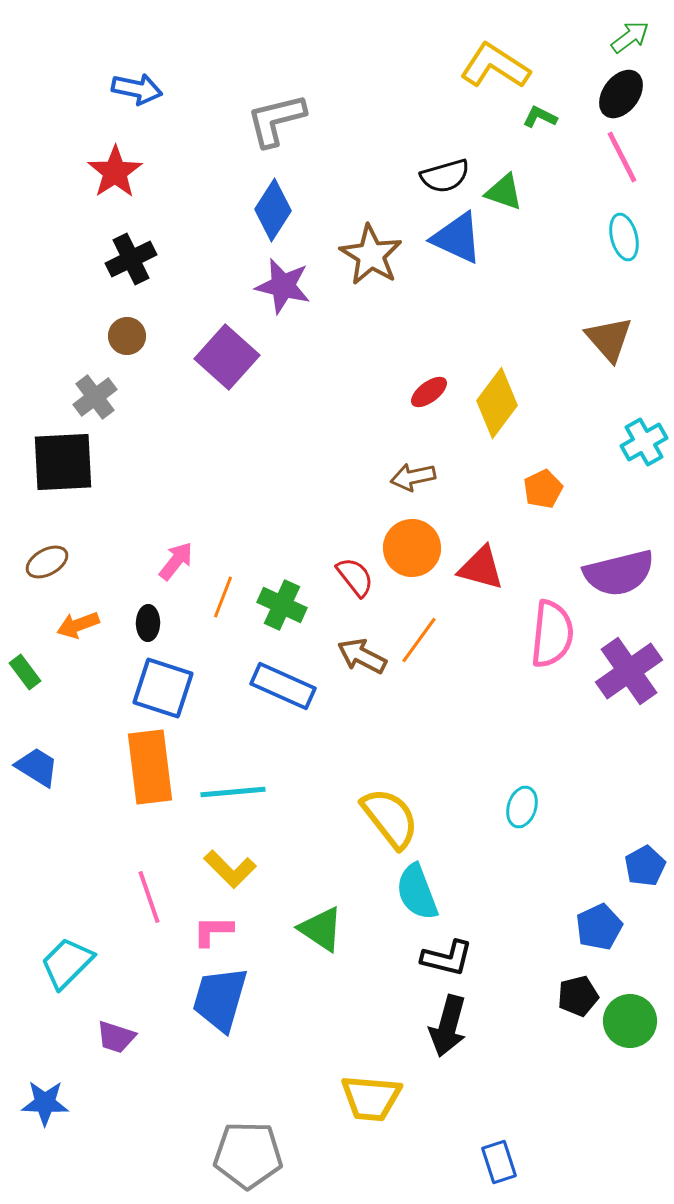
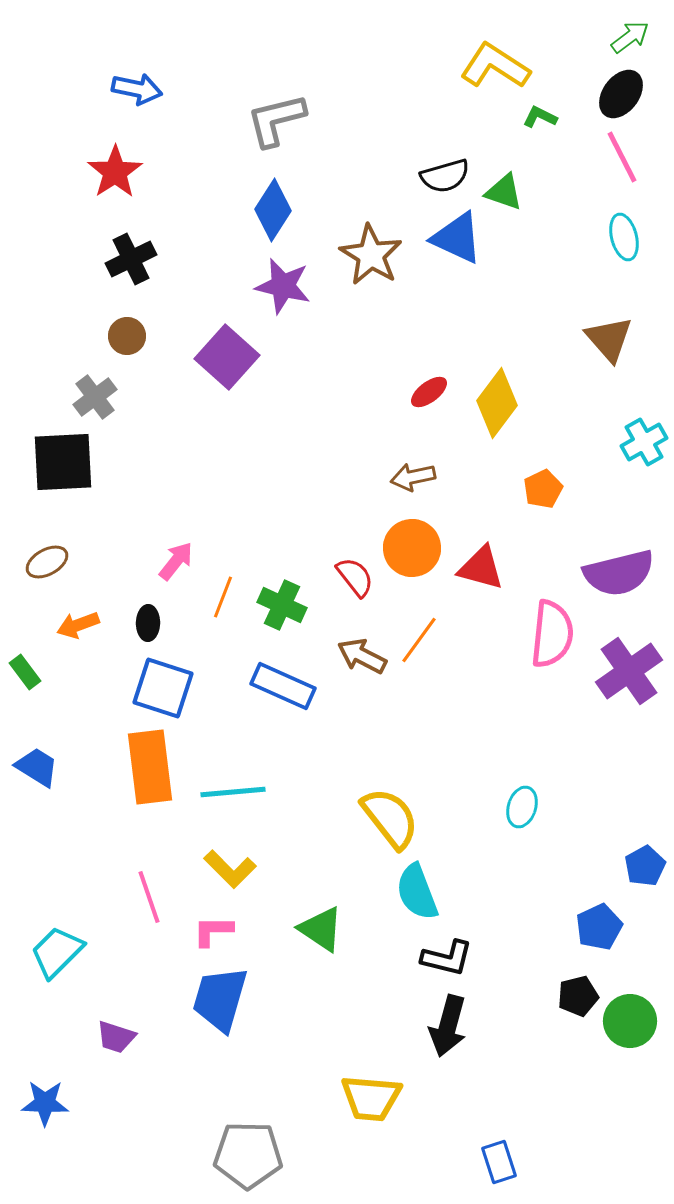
cyan trapezoid at (67, 963): moved 10 px left, 11 px up
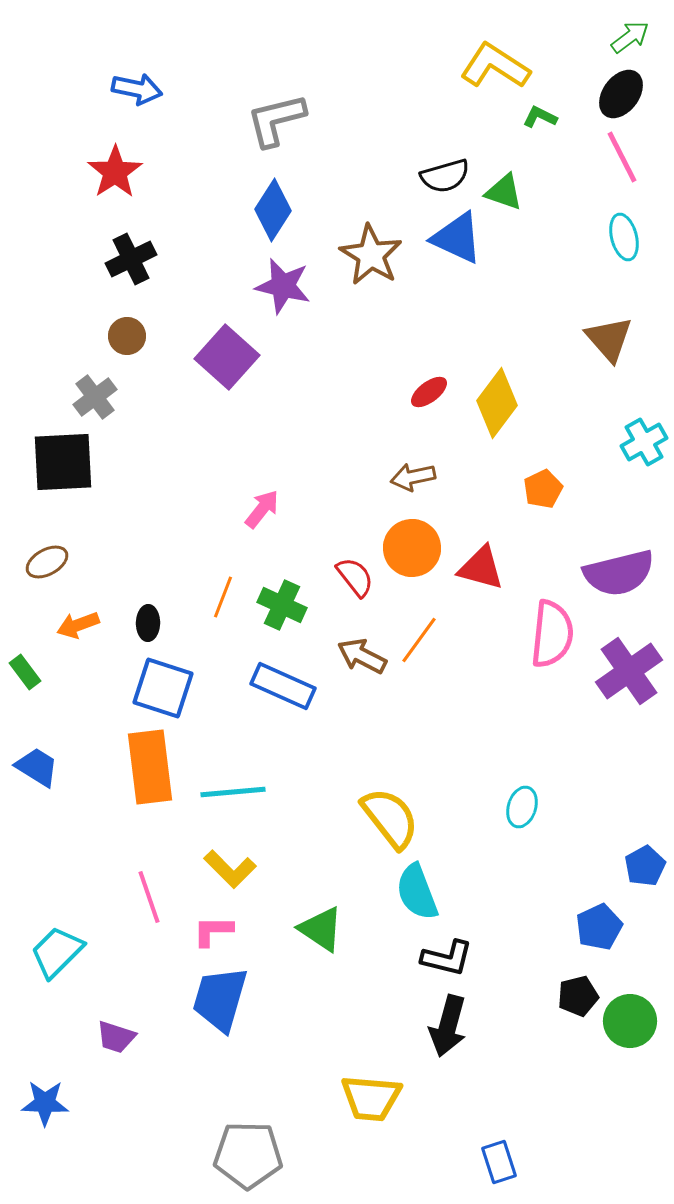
pink arrow at (176, 561): moved 86 px right, 52 px up
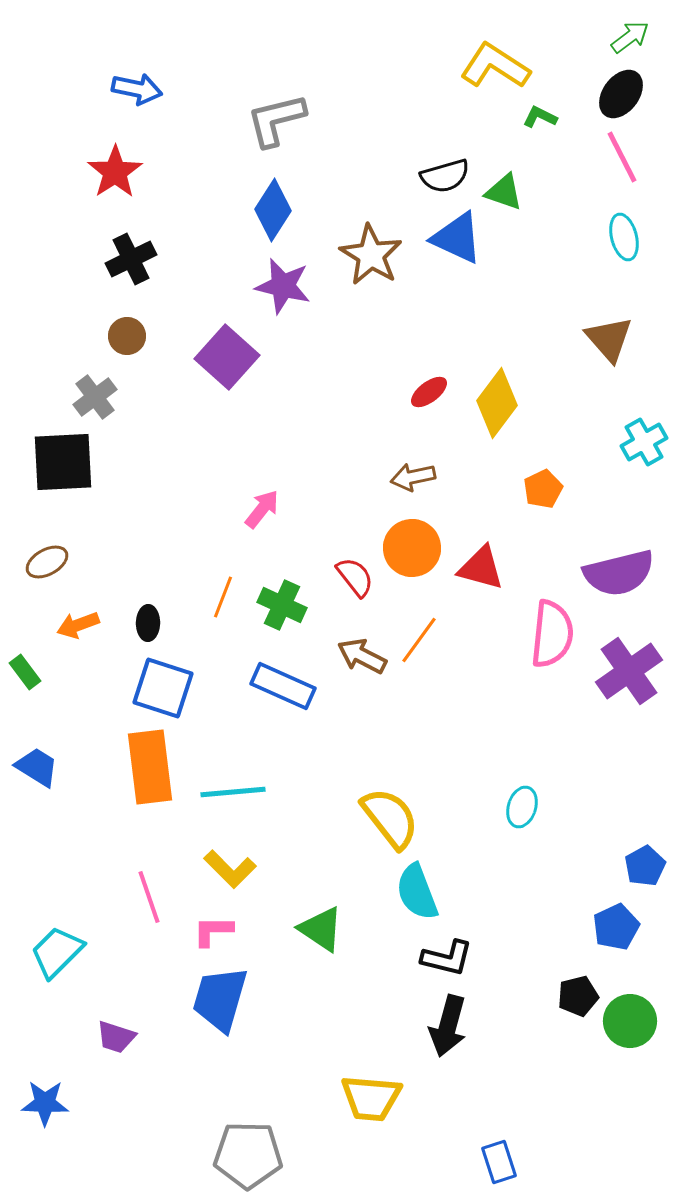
blue pentagon at (599, 927): moved 17 px right
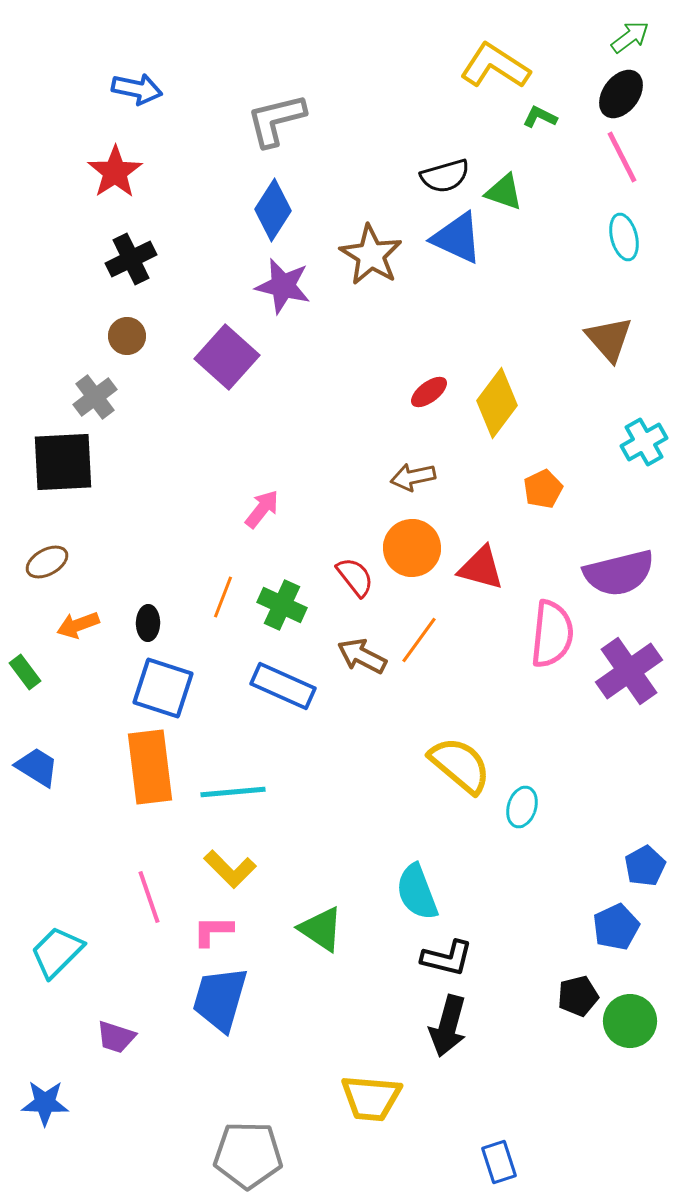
yellow semicircle at (390, 818): moved 70 px right, 53 px up; rotated 12 degrees counterclockwise
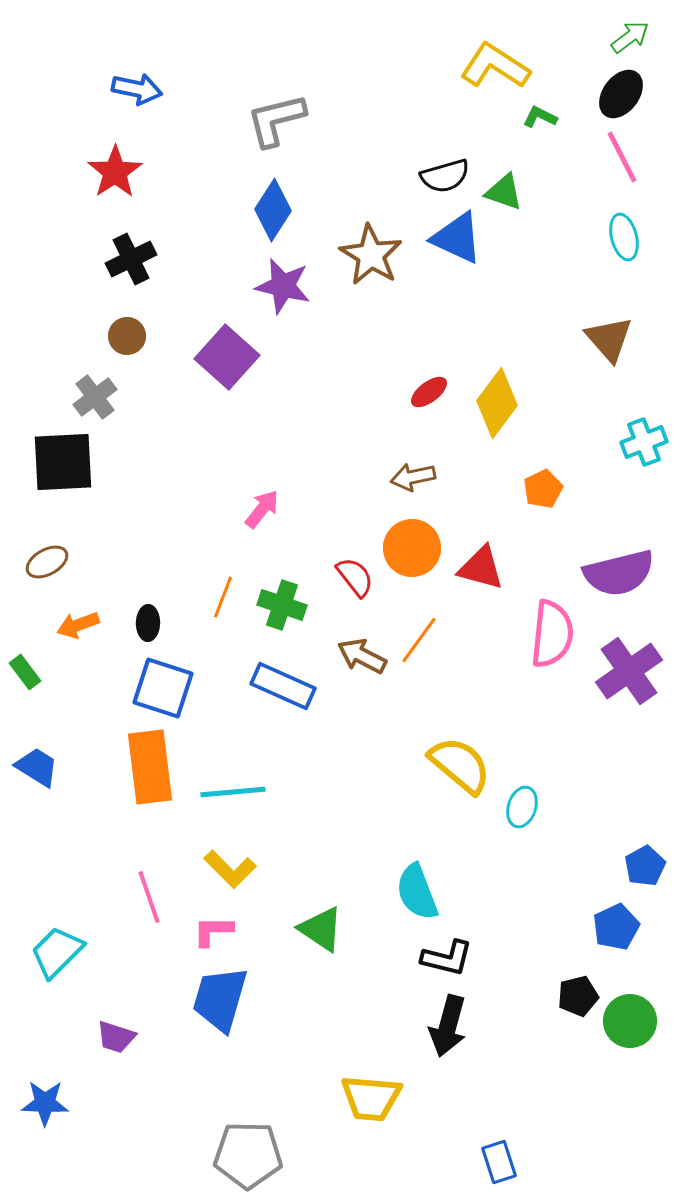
cyan cross at (644, 442): rotated 9 degrees clockwise
green cross at (282, 605): rotated 6 degrees counterclockwise
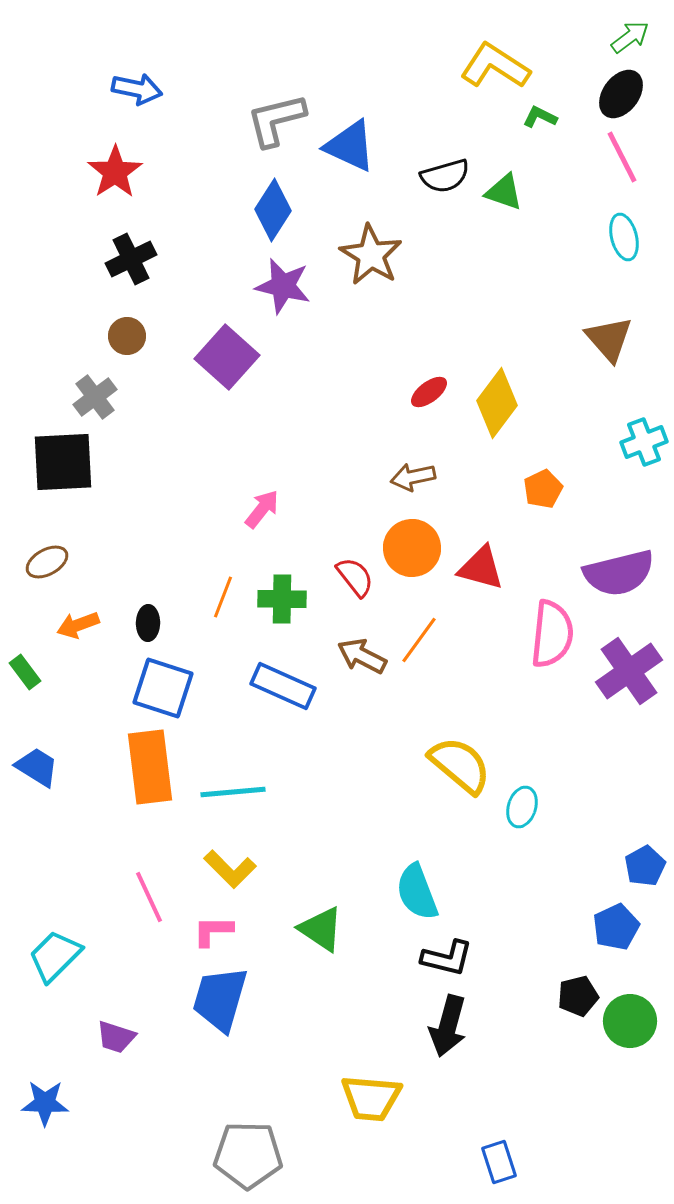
blue triangle at (457, 238): moved 107 px left, 92 px up
green cross at (282, 605): moved 6 px up; rotated 18 degrees counterclockwise
pink line at (149, 897): rotated 6 degrees counterclockwise
cyan trapezoid at (57, 952): moved 2 px left, 4 px down
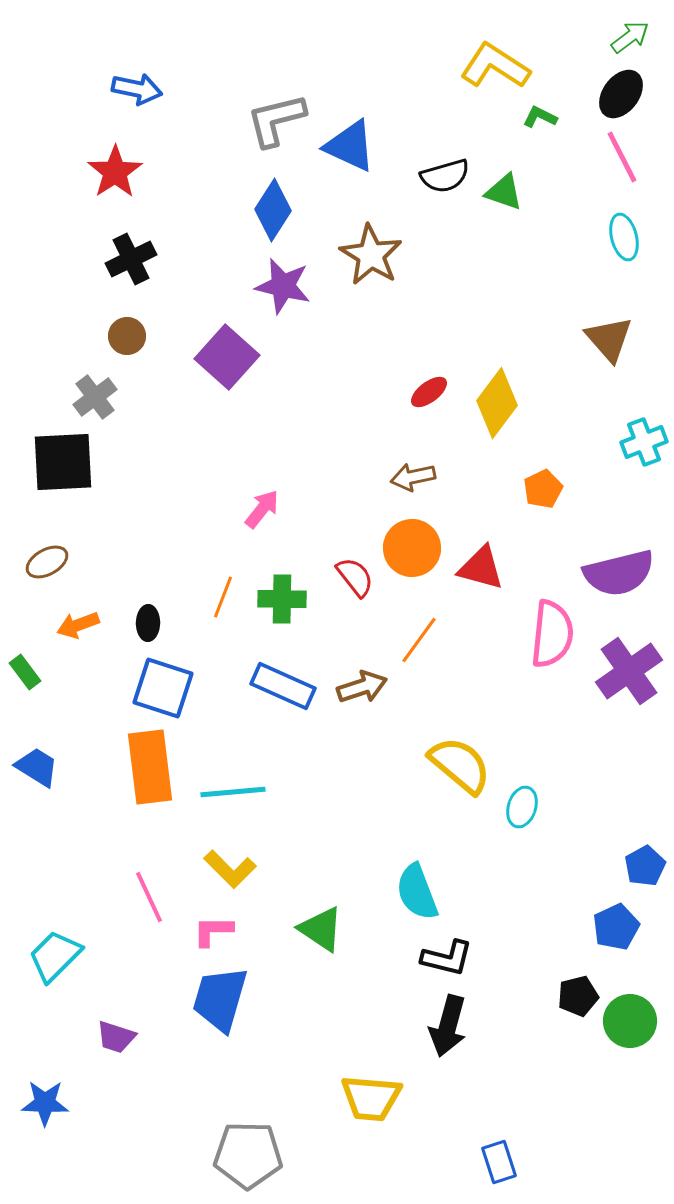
brown arrow at (362, 656): moved 31 px down; rotated 135 degrees clockwise
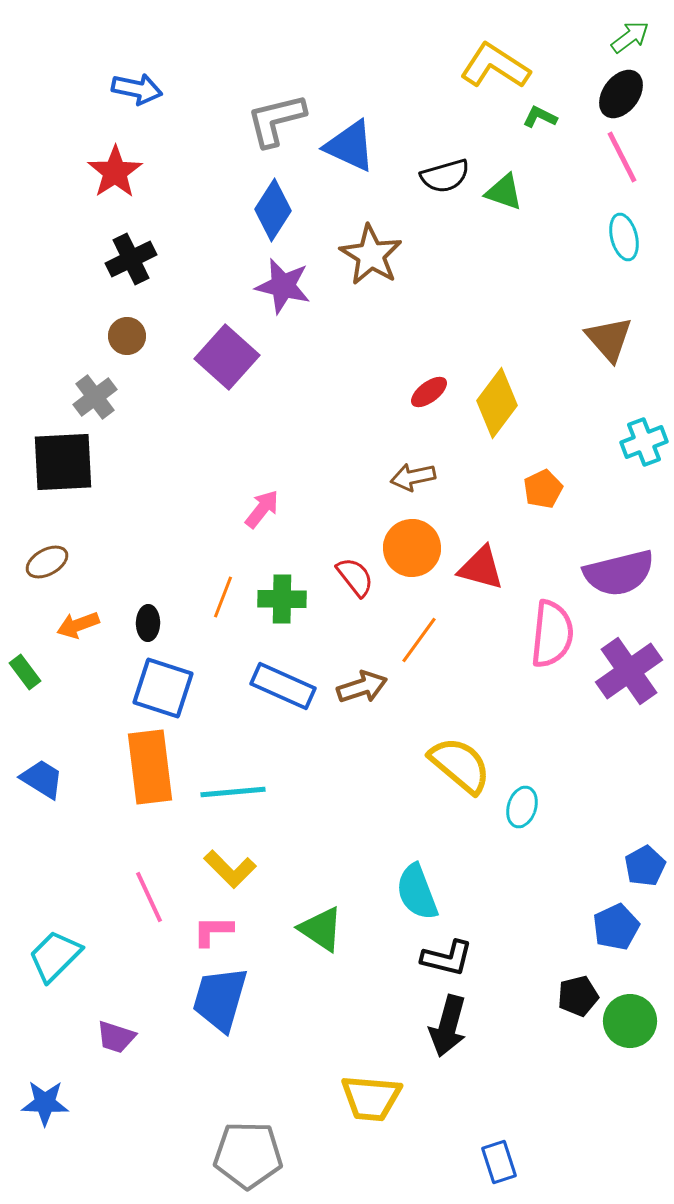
blue trapezoid at (37, 767): moved 5 px right, 12 px down
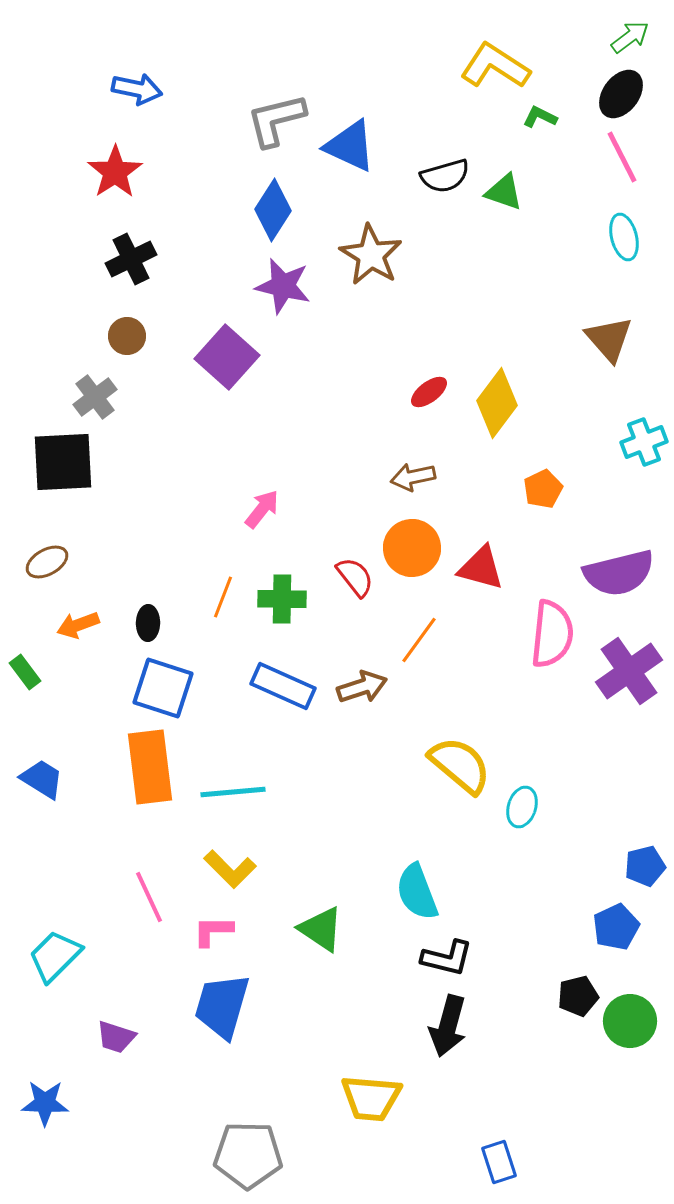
blue pentagon at (645, 866): rotated 15 degrees clockwise
blue trapezoid at (220, 999): moved 2 px right, 7 px down
